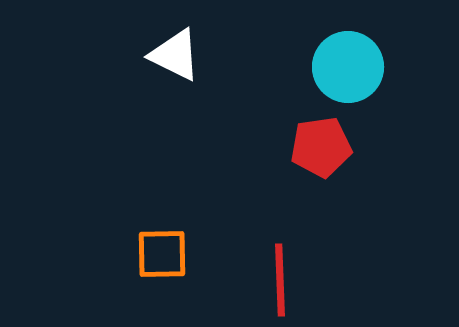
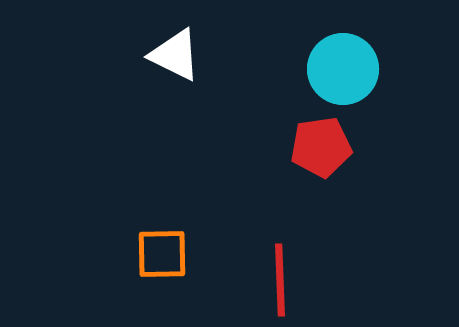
cyan circle: moved 5 px left, 2 px down
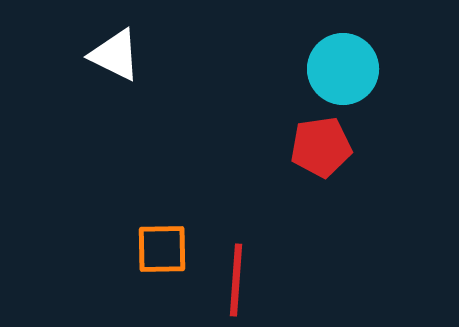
white triangle: moved 60 px left
orange square: moved 5 px up
red line: moved 44 px left; rotated 6 degrees clockwise
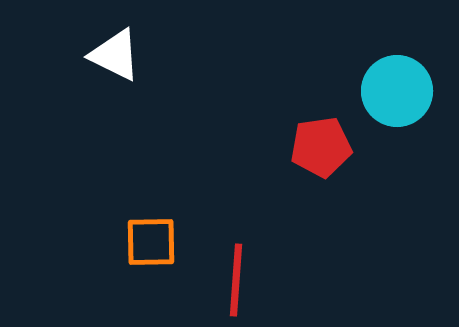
cyan circle: moved 54 px right, 22 px down
orange square: moved 11 px left, 7 px up
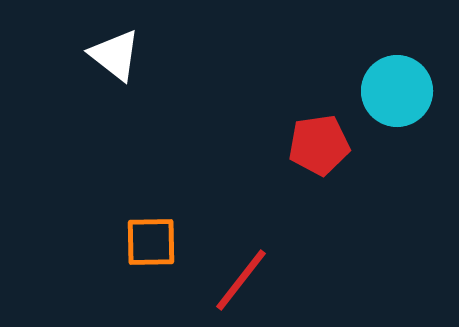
white triangle: rotated 12 degrees clockwise
red pentagon: moved 2 px left, 2 px up
red line: moved 5 px right; rotated 34 degrees clockwise
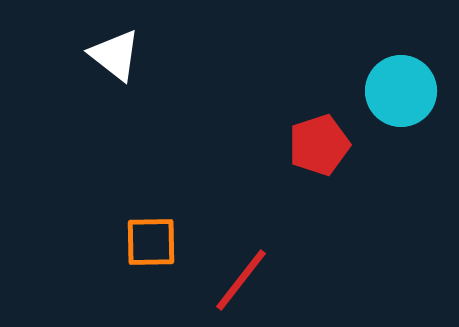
cyan circle: moved 4 px right
red pentagon: rotated 10 degrees counterclockwise
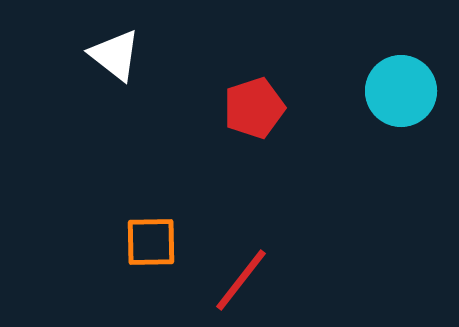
red pentagon: moved 65 px left, 37 px up
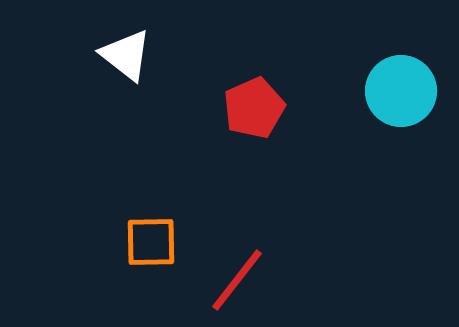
white triangle: moved 11 px right
red pentagon: rotated 6 degrees counterclockwise
red line: moved 4 px left
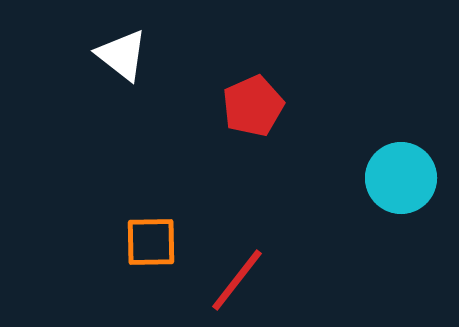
white triangle: moved 4 px left
cyan circle: moved 87 px down
red pentagon: moved 1 px left, 2 px up
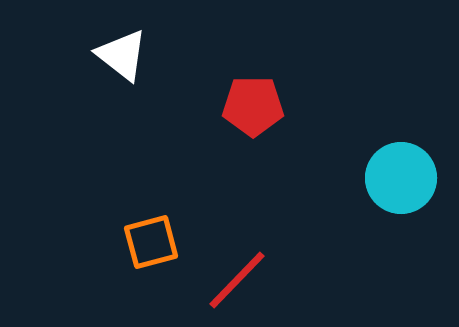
red pentagon: rotated 24 degrees clockwise
orange square: rotated 14 degrees counterclockwise
red line: rotated 6 degrees clockwise
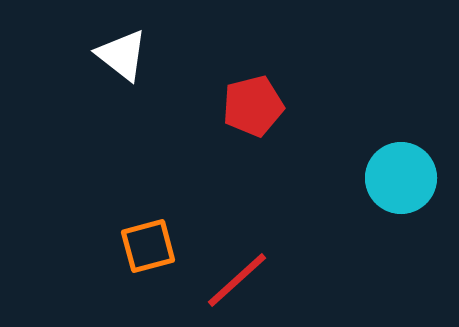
red pentagon: rotated 14 degrees counterclockwise
orange square: moved 3 px left, 4 px down
red line: rotated 4 degrees clockwise
